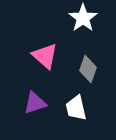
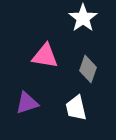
pink triangle: rotated 32 degrees counterclockwise
purple triangle: moved 8 px left
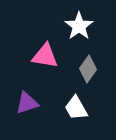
white star: moved 4 px left, 8 px down
gray diamond: rotated 16 degrees clockwise
white trapezoid: rotated 16 degrees counterclockwise
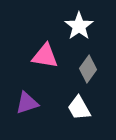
white trapezoid: moved 3 px right
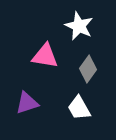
white star: rotated 12 degrees counterclockwise
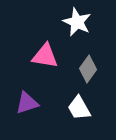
white star: moved 2 px left, 4 px up
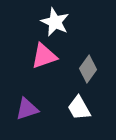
white star: moved 22 px left
pink triangle: moved 1 px left; rotated 28 degrees counterclockwise
purple triangle: moved 6 px down
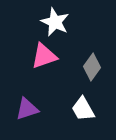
gray diamond: moved 4 px right, 2 px up
white trapezoid: moved 4 px right, 1 px down
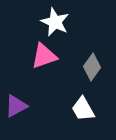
purple triangle: moved 11 px left, 3 px up; rotated 10 degrees counterclockwise
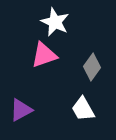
pink triangle: moved 1 px up
purple triangle: moved 5 px right, 4 px down
